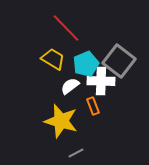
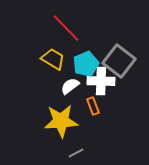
yellow star: rotated 20 degrees counterclockwise
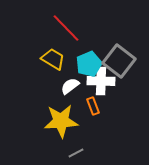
cyan pentagon: moved 3 px right
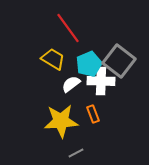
red line: moved 2 px right; rotated 8 degrees clockwise
white semicircle: moved 1 px right, 2 px up
orange rectangle: moved 8 px down
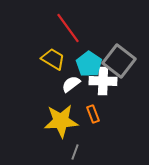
cyan pentagon: rotated 15 degrees counterclockwise
white cross: moved 2 px right
gray line: moved 1 px left, 1 px up; rotated 42 degrees counterclockwise
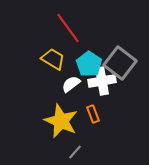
gray square: moved 1 px right, 2 px down
white cross: moved 1 px left; rotated 12 degrees counterclockwise
yellow star: rotated 28 degrees clockwise
gray line: rotated 21 degrees clockwise
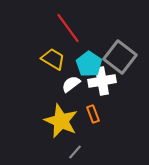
gray square: moved 6 px up
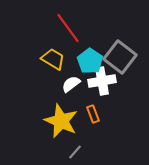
cyan pentagon: moved 1 px right, 3 px up
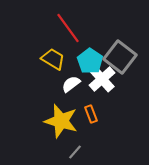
white cross: moved 2 px up; rotated 32 degrees counterclockwise
orange rectangle: moved 2 px left
yellow star: rotated 8 degrees counterclockwise
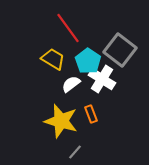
gray square: moved 7 px up
cyan pentagon: moved 2 px left
white cross: rotated 16 degrees counterclockwise
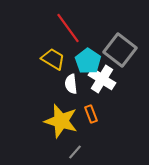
white semicircle: rotated 60 degrees counterclockwise
